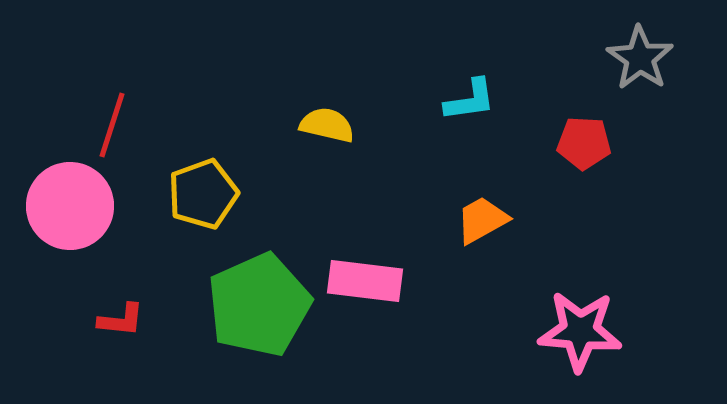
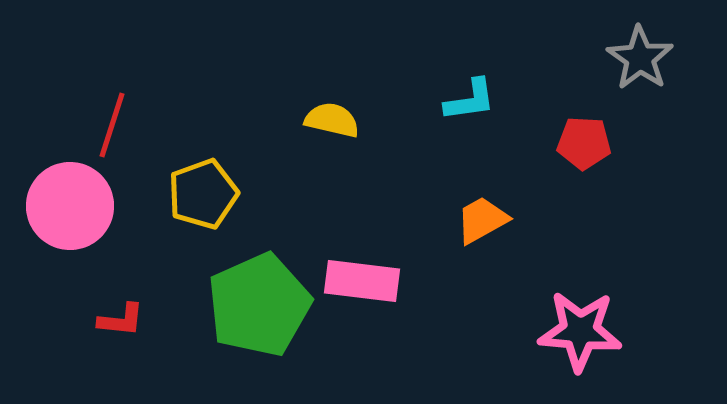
yellow semicircle: moved 5 px right, 5 px up
pink rectangle: moved 3 px left
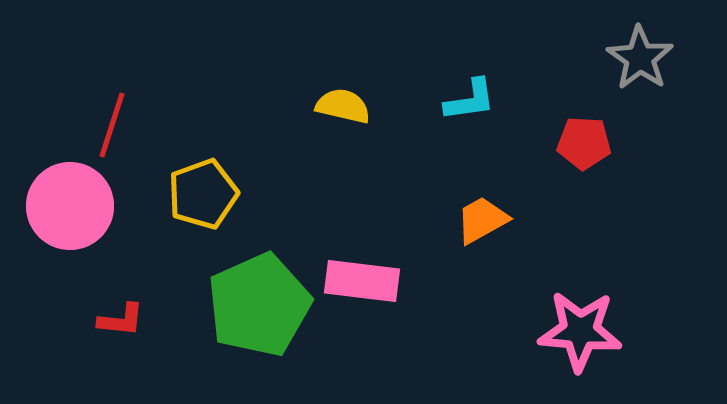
yellow semicircle: moved 11 px right, 14 px up
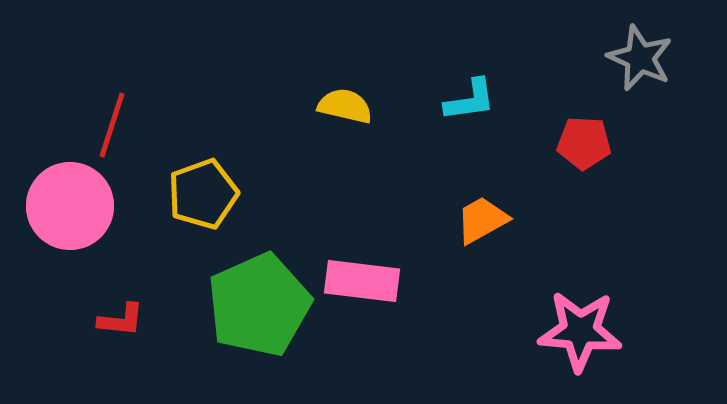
gray star: rotated 10 degrees counterclockwise
yellow semicircle: moved 2 px right
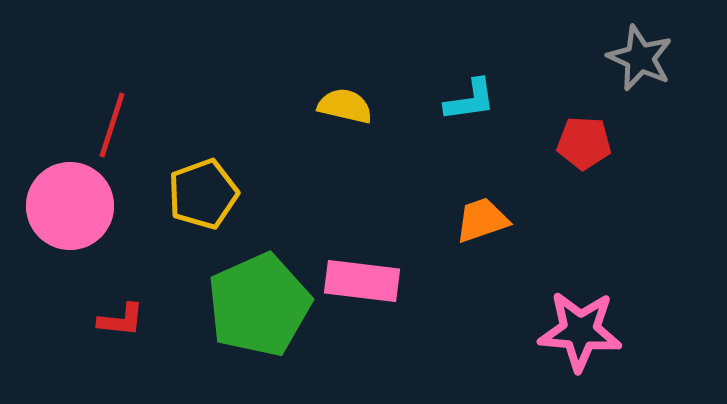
orange trapezoid: rotated 10 degrees clockwise
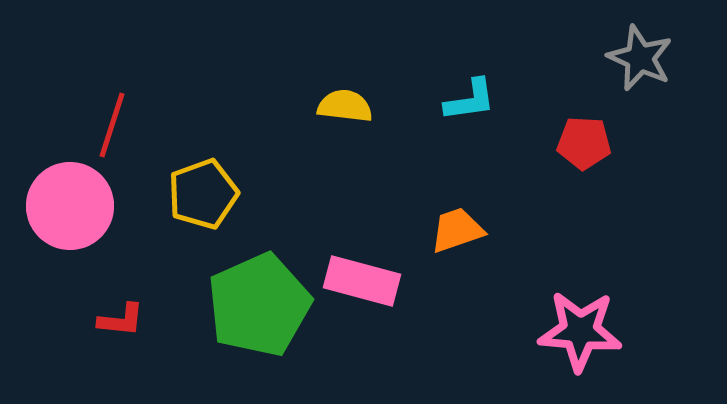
yellow semicircle: rotated 6 degrees counterclockwise
orange trapezoid: moved 25 px left, 10 px down
pink rectangle: rotated 8 degrees clockwise
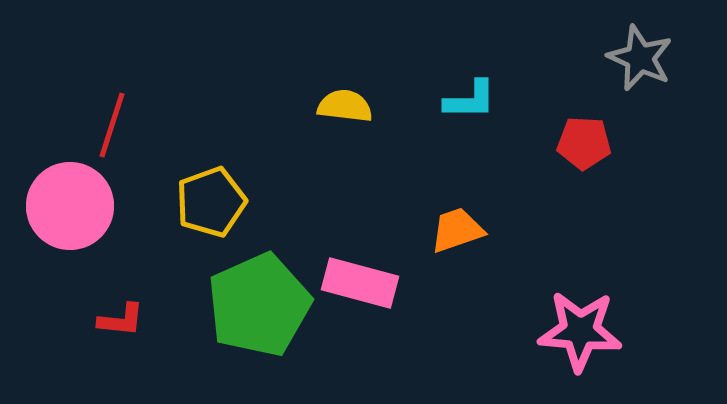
cyan L-shape: rotated 8 degrees clockwise
yellow pentagon: moved 8 px right, 8 px down
pink rectangle: moved 2 px left, 2 px down
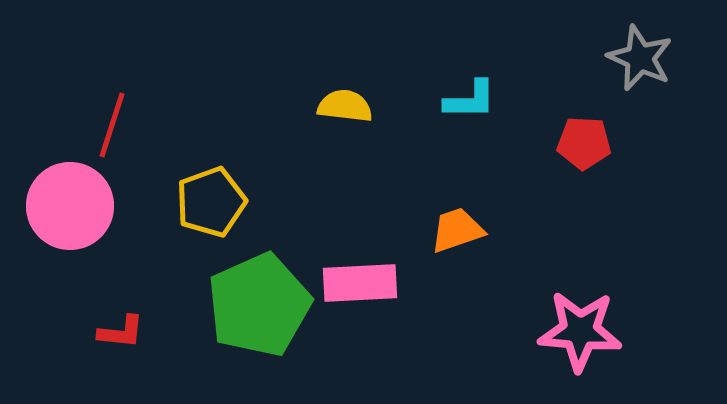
pink rectangle: rotated 18 degrees counterclockwise
red L-shape: moved 12 px down
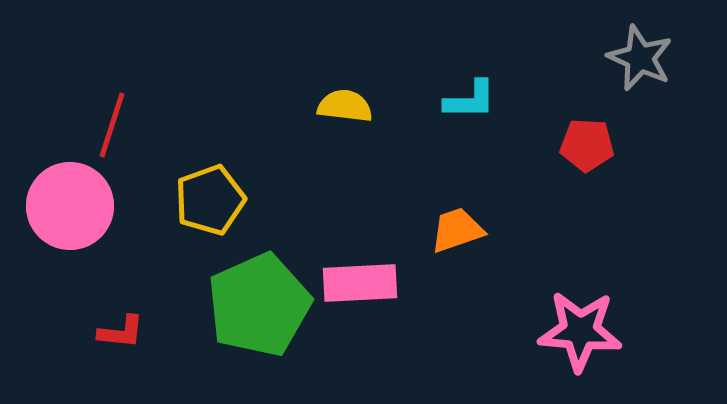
red pentagon: moved 3 px right, 2 px down
yellow pentagon: moved 1 px left, 2 px up
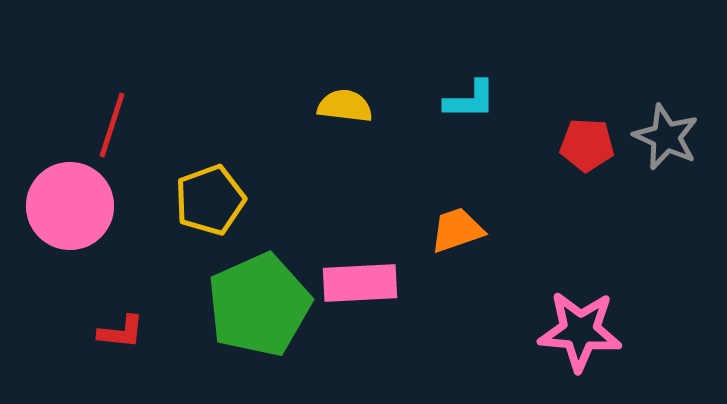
gray star: moved 26 px right, 79 px down
